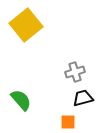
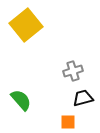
gray cross: moved 2 px left, 1 px up
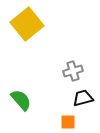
yellow square: moved 1 px right, 1 px up
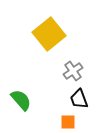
yellow square: moved 22 px right, 10 px down
gray cross: rotated 18 degrees counterclockwise
black trapezoid: moved 4 px left, 1 px down; rotated 95 degrees counterclockwise
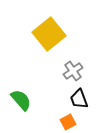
orange square: rotated 28 degrees counterclockwise
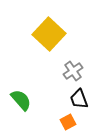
yellow square: rotated 8 degrees counterclockwise
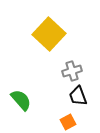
gray cross: moved 1 px left; rotated 18 degrees clockwise
black trapezoid: moved 1 px left, 3 px up
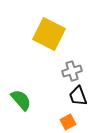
yellow square: rotated 16 degrees counterclockwise
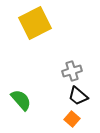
yellow square: moved 14 px left, 11 px up; rotated 36 degrees clockwise
black trapezoid: rotated 30 degrees counterclockwise
orange square: moved 4 px right, 3 px up; rotated 21 degrees counterclockwise
